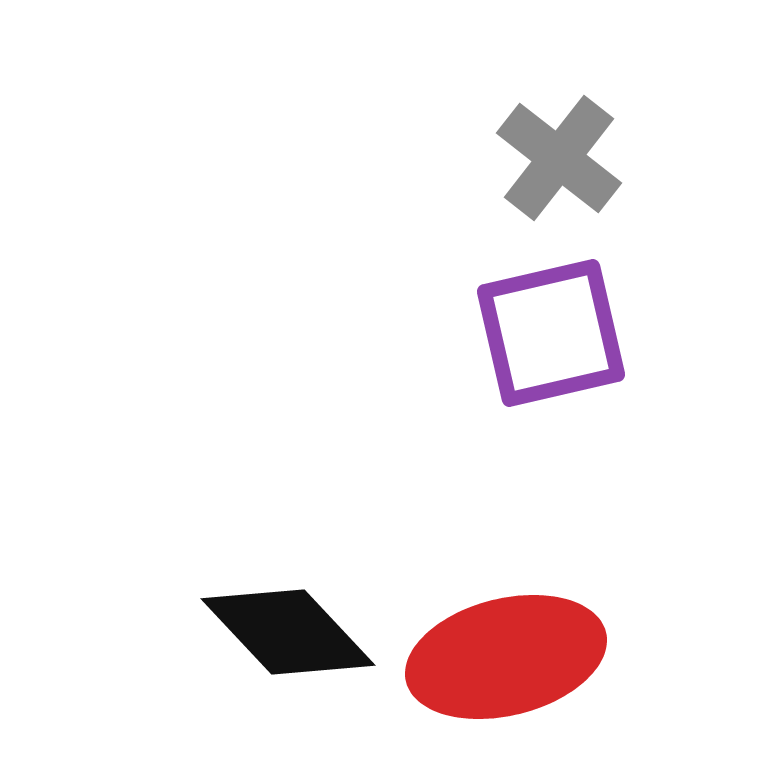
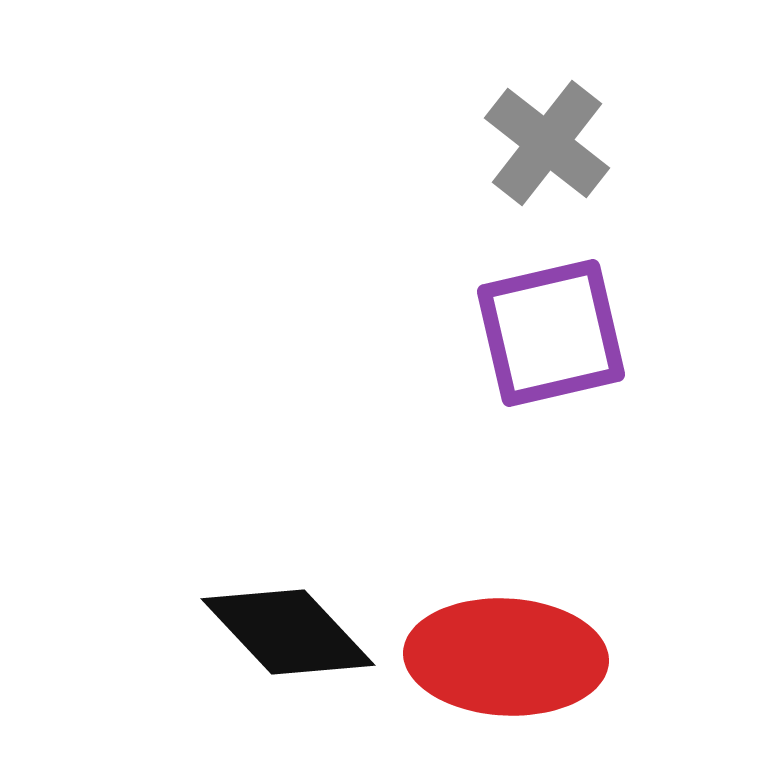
gray cross: moved 12 px left, 15 px up
red ellipse: rotated 17 degrees clockwise
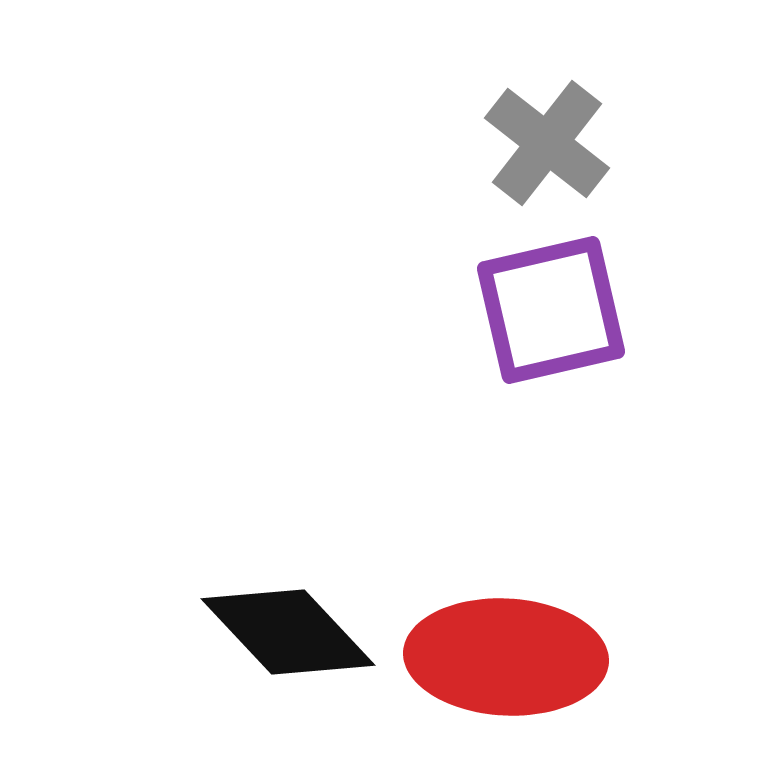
purple square: moved 23 px up
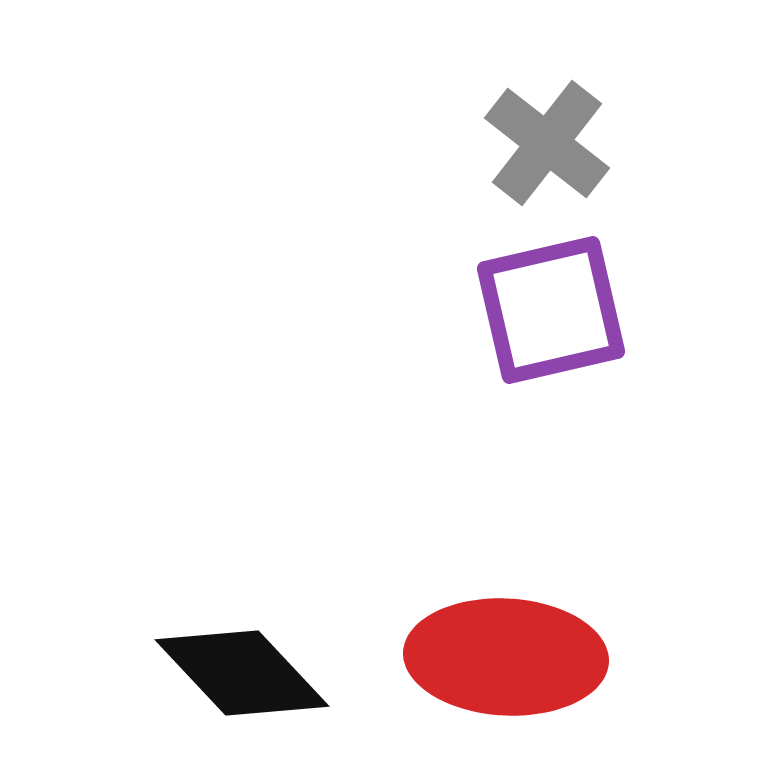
black diamond: moved 46 px left, 41 px down
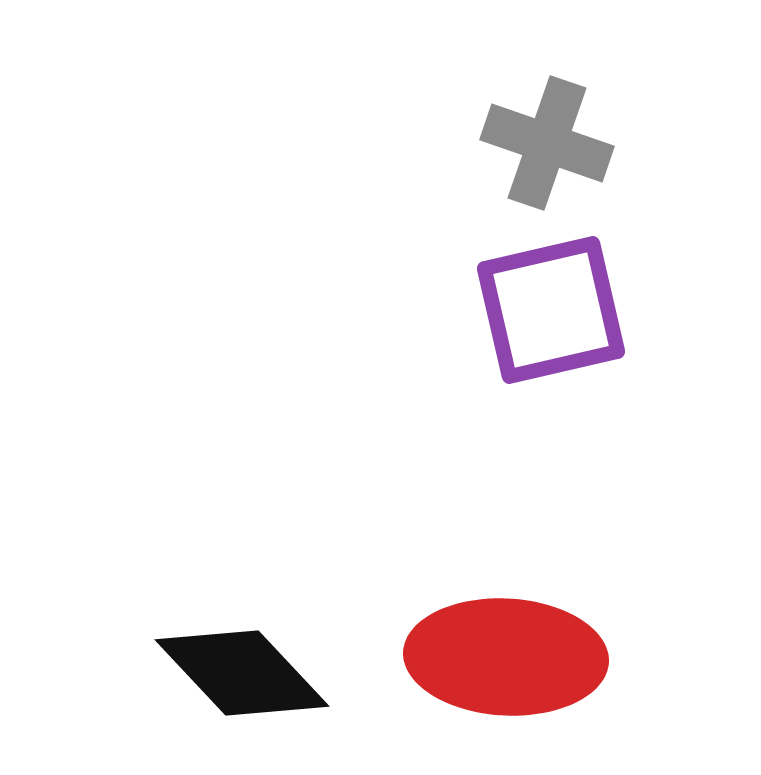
gray cross: rotated 19 degrees counterclockwise
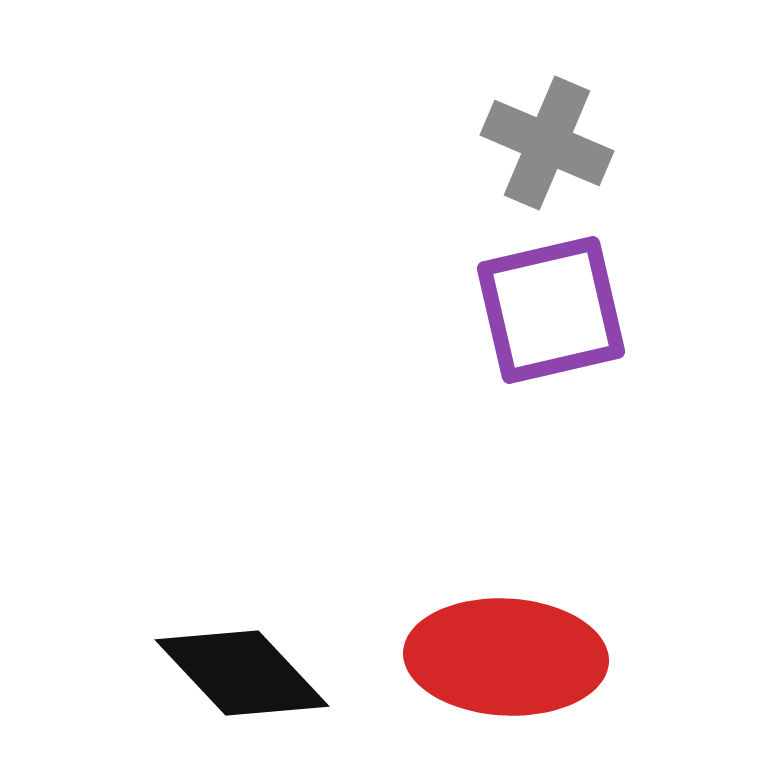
gray cross: rotated 4 degrees clockwise
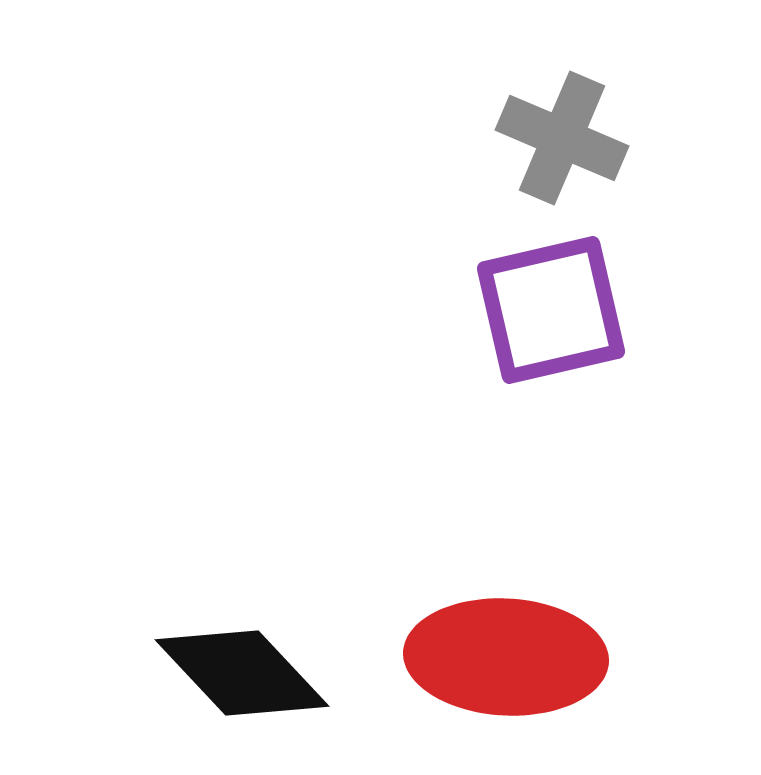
gray cross: moved 15 px right, 5 px up
